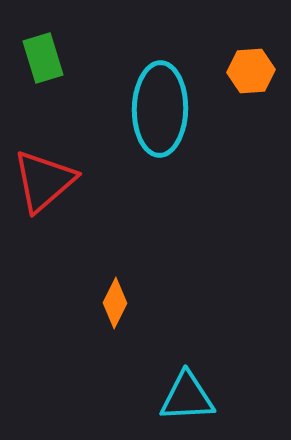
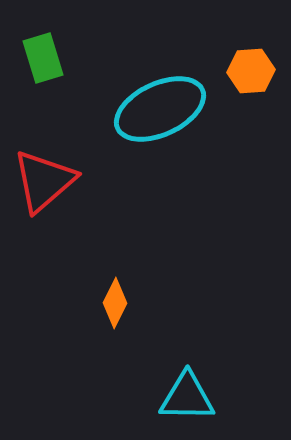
cyan ellipse: rotated 64 degrees clockwise
cyan triangle: rotated 4 degrees clockwise
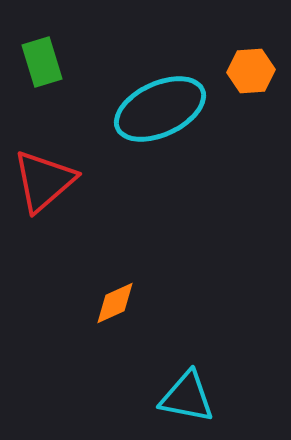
green rectangle: moved 1 px left, 4 px down
orange diamond: rotated 39 degrees clockwise
cyan triangle: rotated 10 degrees clockwise
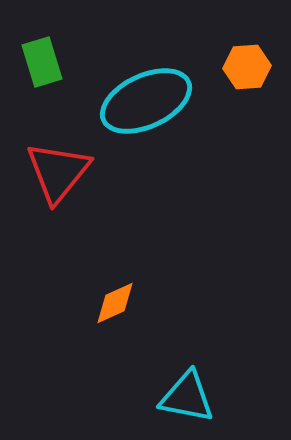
orange hexagon: moved 4 px left, 4 px up
cyan ellipse: moved 14 px left, 8 px up
red triangle: moved 14 px right, 9 px up; rotated 10 degrees counterclockwise
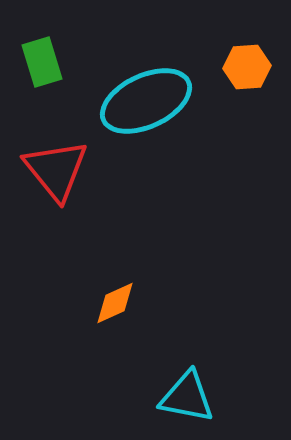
red triangle: moved 2 px left, 2 px up; rotated 18 degrees counterclockwise
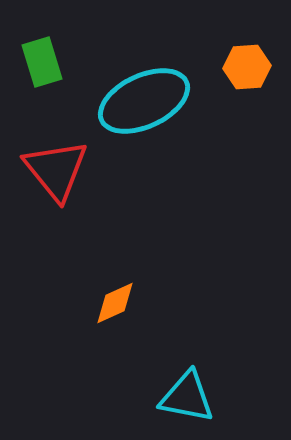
cyan ellipse: moved 2 px left
